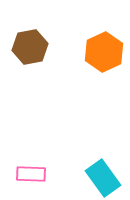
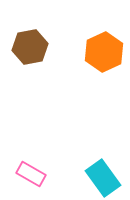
pink rectangle: rotated 28 degrees clockwise
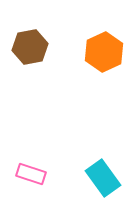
pink rectangle: rotated 12 degrees counterclockwise
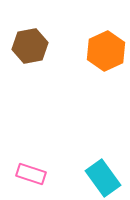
brown hexagon: moved 1 px up
orange hexagon: moved 2 px right, 1 px up
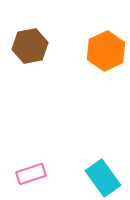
pink rectangle: rotated 36 degrees counterclockwise
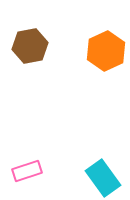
pink rectangle: moved 4 px left, 3 px up
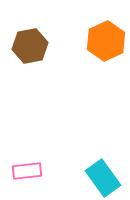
orange hexagon: moved 10 px up
pink rectangle: rotated 12 degrees clockwise
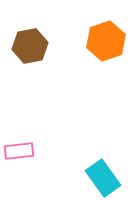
orange hexagon: rotated 6 degrees clockwise
pink rectangle: moved 8 px left, 20 px up
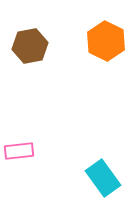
orange hexagon: rotated 15 degrees counterclockwise
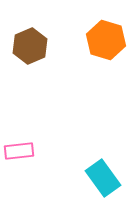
orange hexagon: moved 1 px up; rotated 9 degrees counterclockwise
brown hexagon: rotated 12 degrees counterclockwise
